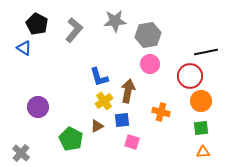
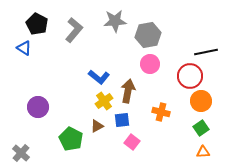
blue L-shape: rotated 35 degrees counterclockwise
green square: rotated 28 degrees counterclockwise
pink square: rotated 21 degrees clockwise
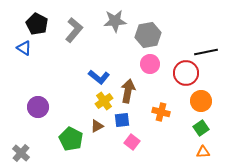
red circle: moved 4 px left, 3 px up
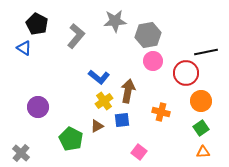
gray L-shape: moved 2 px right, 6 px down
pink circle: moved 3 px right, 3 px up
pink square: moved 7 px right, 10 px down
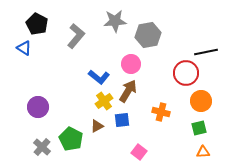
pink circle: moved 22 px left, 3 px down
brown arrow: rotated 20 degrees clockwise
green square: moved 2 px left; rotated 21 degrees clockwise
gray cross: moved 21 px right, 6 px up
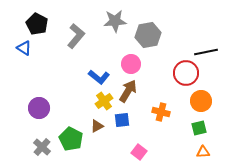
purple circle: moved 1 px right, 1 px down
